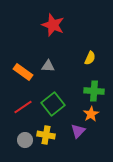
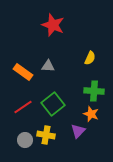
orange star: rotated 21 degrees counterclockwise
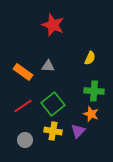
red line: moved 1 px up
yellow cross: moved 7 px right, 4 px up
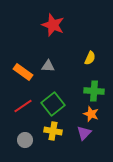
purple triangle: moved 6 px right, 2 px down
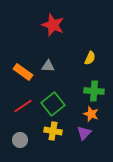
gray circle: moved 5 px left
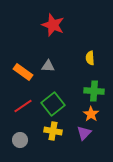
yellow semicircle: rotated 152 degrees clockwise
orange star: rotated 14 degrees clockwise
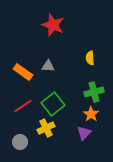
green cross: moved 1 px down; rotated 18 degrees counterclockwise
yellow cross: moved 7 px left, 3 px up; rotated 36 degrees counterclockwise
gray circle: moved 2 px down
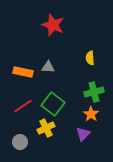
gray triangle: moved 1 px down
orange rectangle: rotated 24 degrees counterclockwise
green square: rotated 15 degrees counterclockwise
purple triangle: moved 1 px left, 1 px down
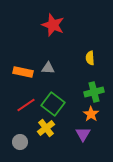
gray triangle: moved 1 px down
red line: moved 3 px right, 1 px up
yellow cross: rotated 12 degrees counterclockwise
purple triangle: rotated 14 degrees counterclockwise
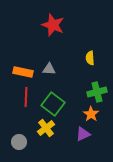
gray triangle: moved 1 px right, 1 px down
green cross: moved 3 px right
red line: moved 8 px up; rotated 54 degrees counterclockwise
purple triangle: rotated 35 degrees clockwise
gray circle: moved 1 px left
